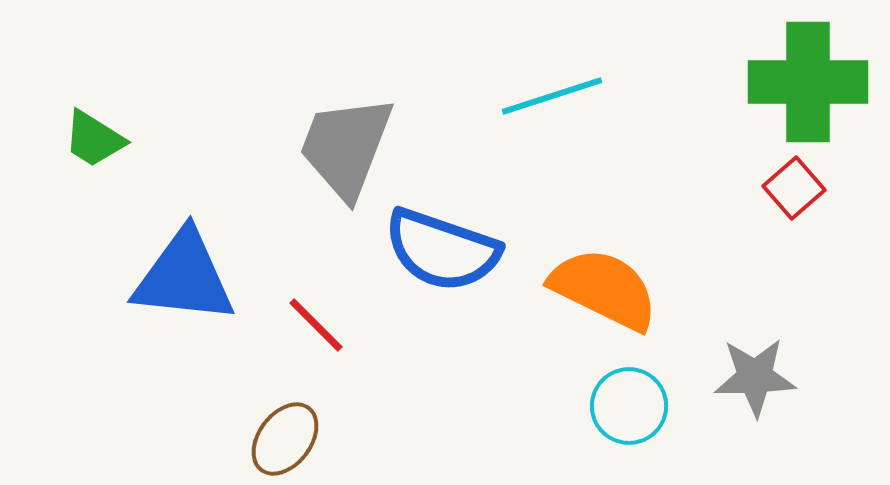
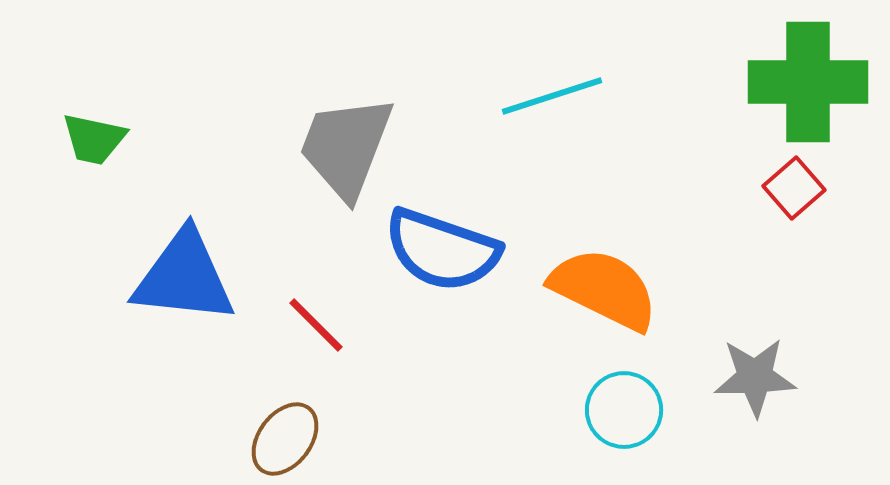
green trapezoid: rotated 20 degrees counterclockwise
cyan circle: moved 5 px left, 4 px down
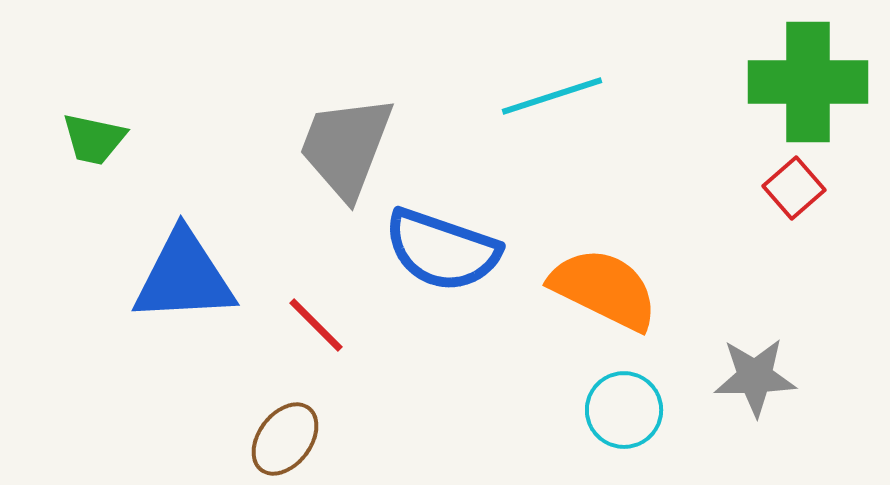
blue triangle: rotated 9 degrees counterclockwise
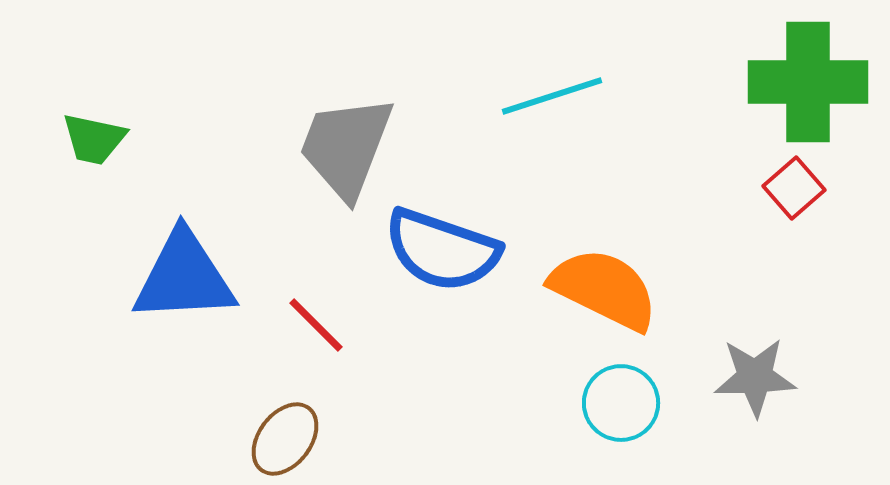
cyan circle: moved 3 px left, 7 px up
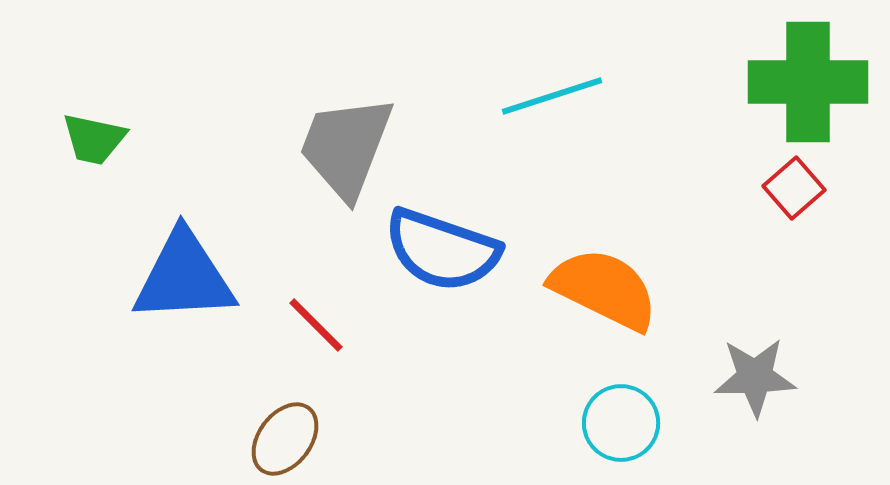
cyan circle: moved 20 px down
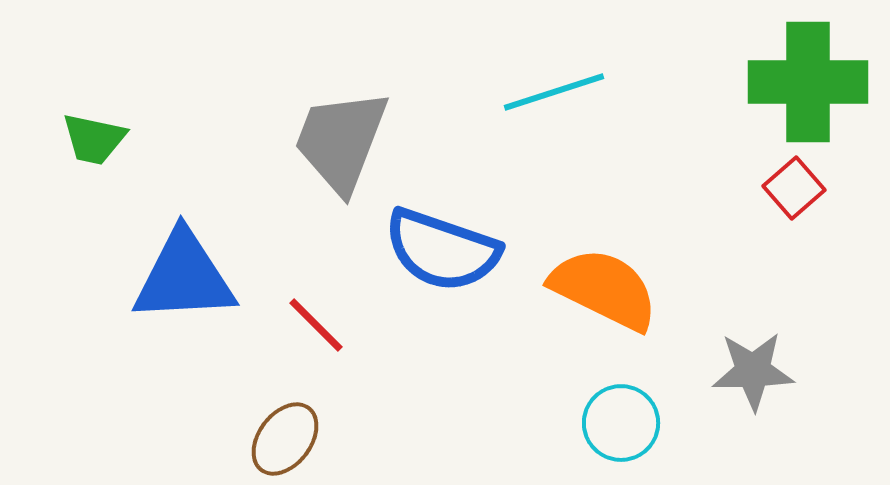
cyan line: moved 2 px right, 4 px up
gray trapezoid: moved 5 px left, 6 px up
gray star: moved 2 px left, 6 px up
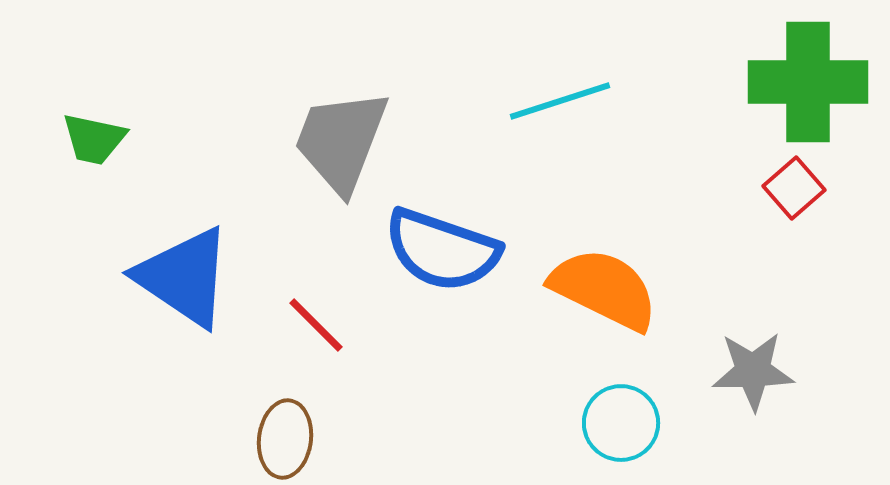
cyan line: moved 6 px right, 9 px down
blue triangle: rotated 37 degrees clockwise
brown ellipse: rotated 30 degrees counterclockwise
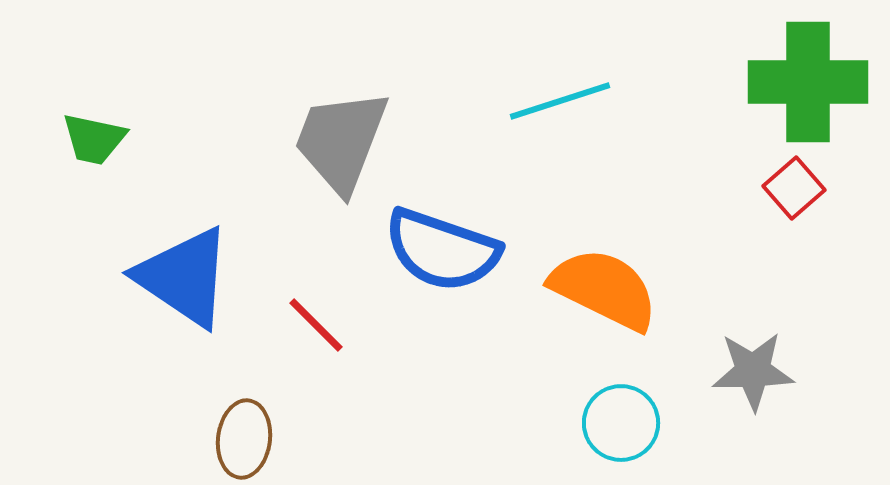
brown ellipse: moved 41 px left
